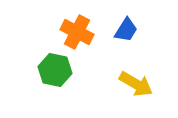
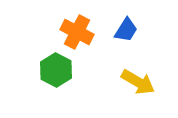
green hexagon: moved 1 px right; rotated 16 degrees clockwise
yellow arrow: moved 2 px right, 2 px up
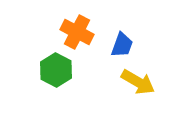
blue trapezoid: moved 4 px left, 15 px down; rotated 12 degrees counterclockwise
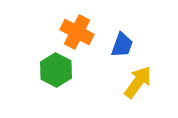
yellow arrow: rotated 84 degrees counterclockwise
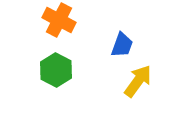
orange cross: moved 18 px left, 12 px up
yellow arrow: moved 1 px up
